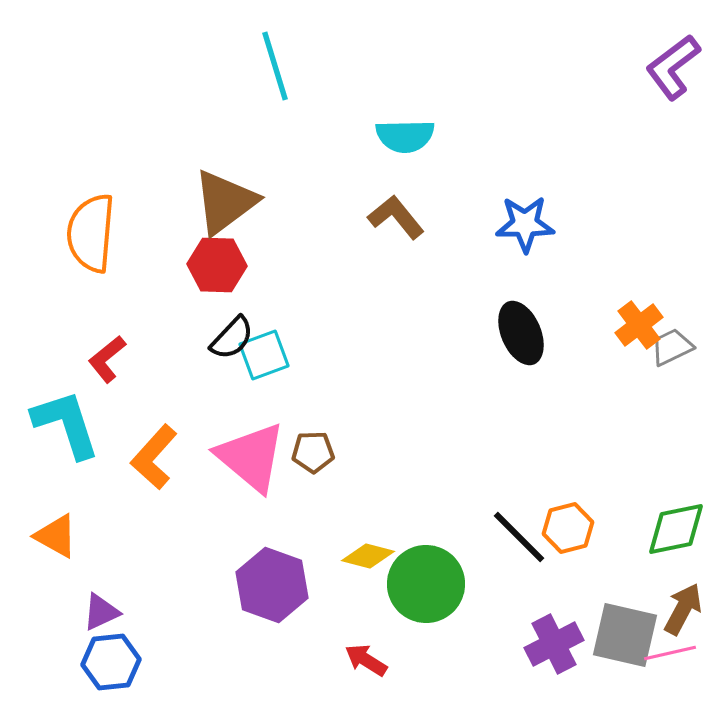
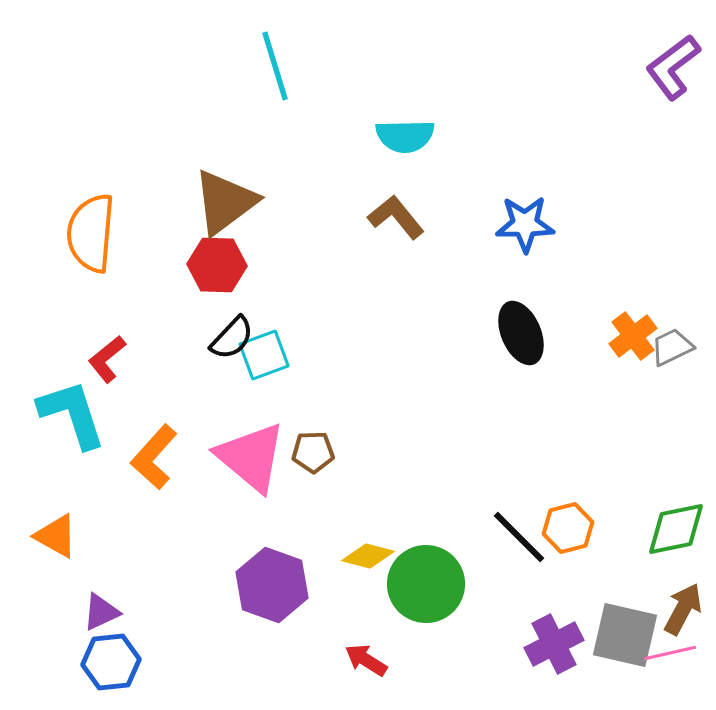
orange cross: moved 6 px left, 11 px down
cyan L-shape: moved 6 px right, 10 px up
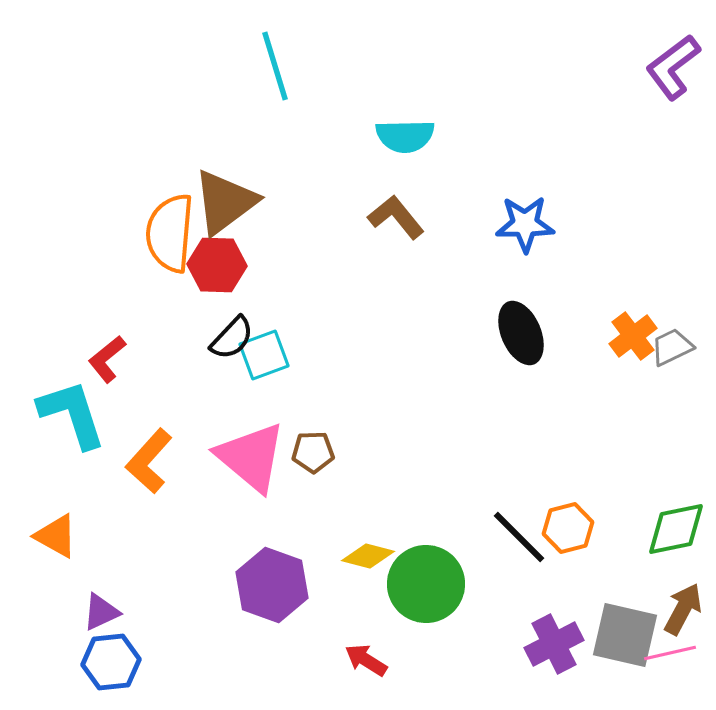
orange semicircle: moved 79 px right
orange L-shape: moved 5 px left, 4 px down
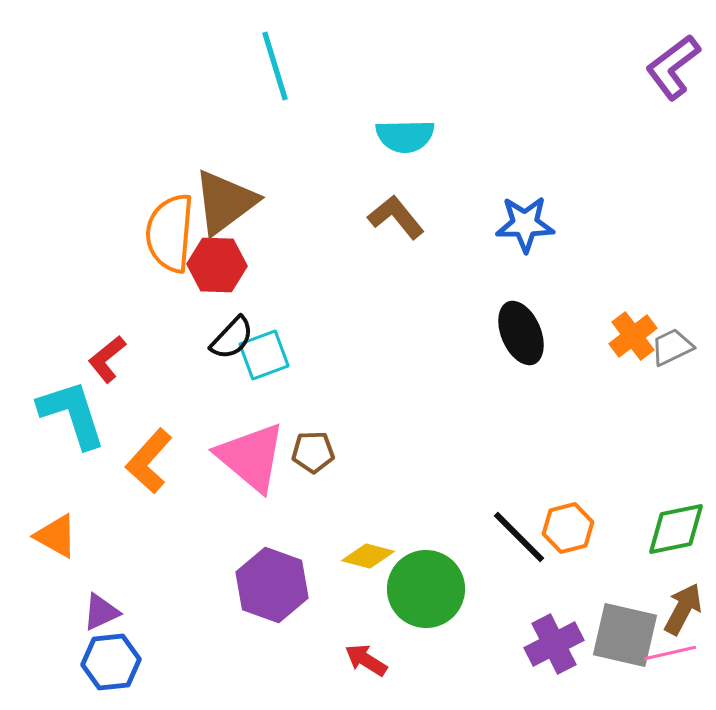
green circle: moved 5 px down
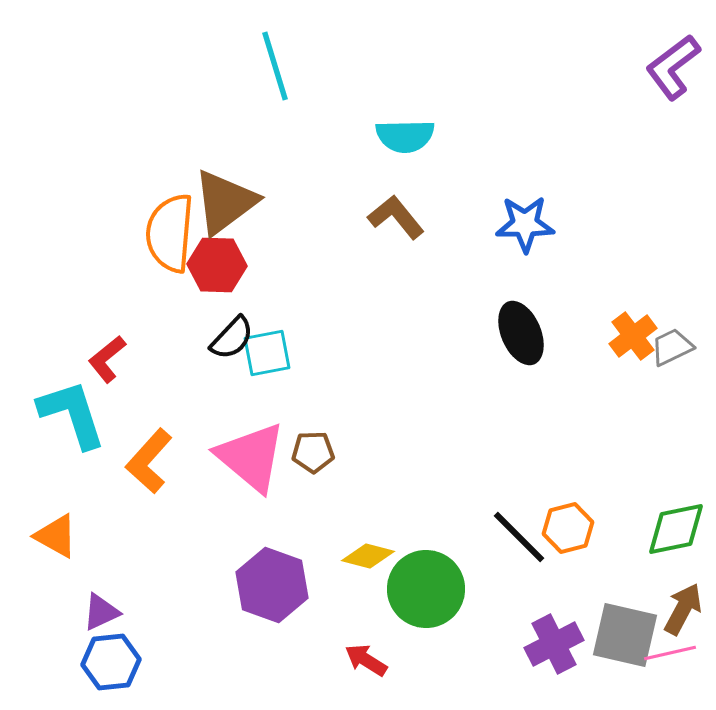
cyan square: moved 3 px right, 2 px up; rotated 9 degrees clockwise
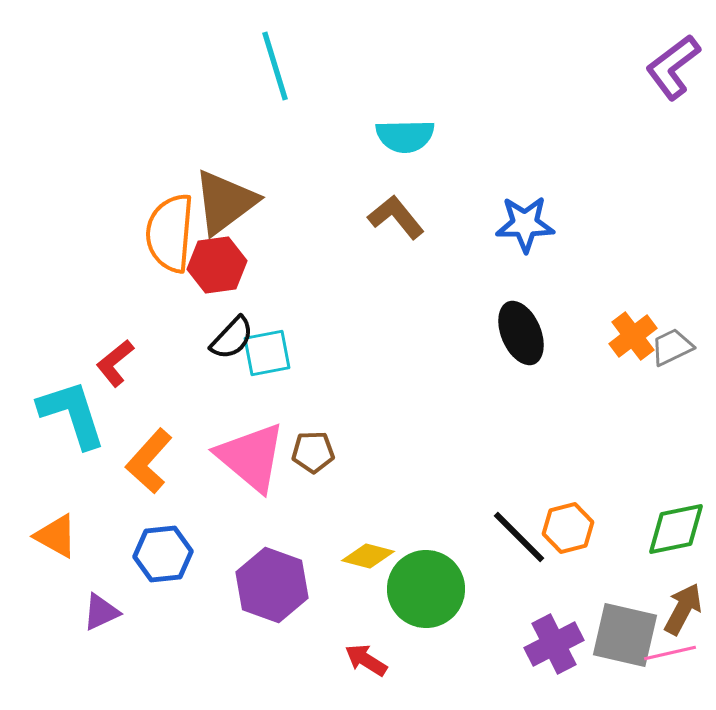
red hexagon: rotated 10 degrees counterclockwise
red L-shape: moved 8 px right, 4 px down
blue hexagon: moved 52 px right, 108 px up
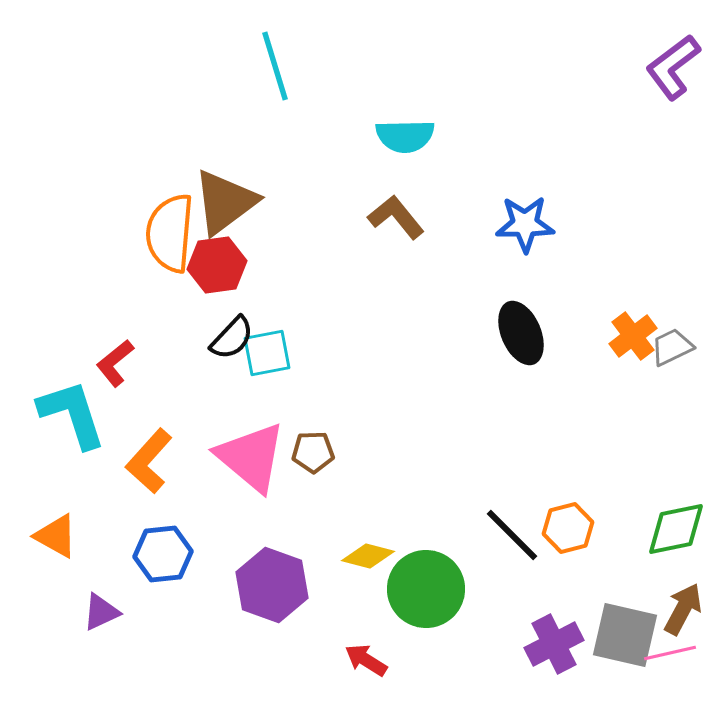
black line: moved 7 px left, 2 px up
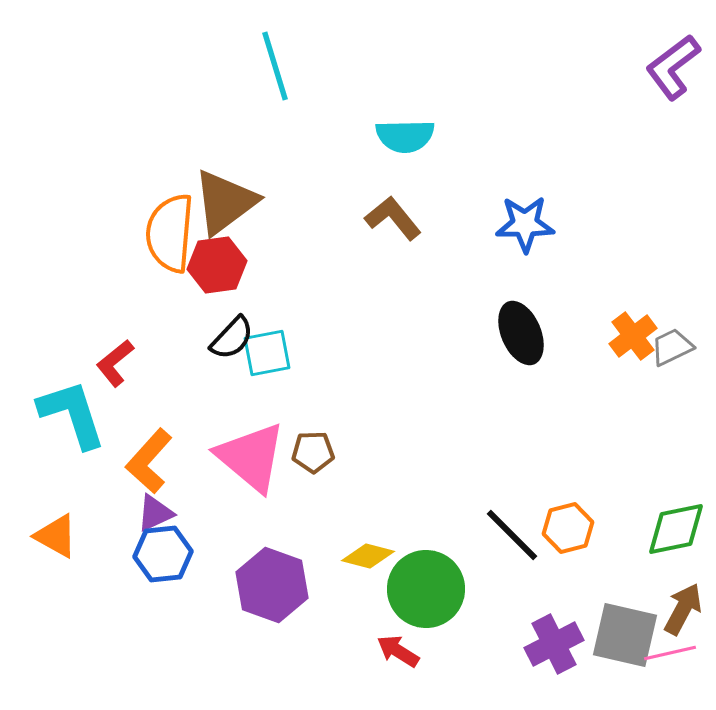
brown L-shape: moved 3 px left, 1 px down
purple triangle: moved 54 px right, 99 px up
red arrow: moved 32 px right, 9 px up
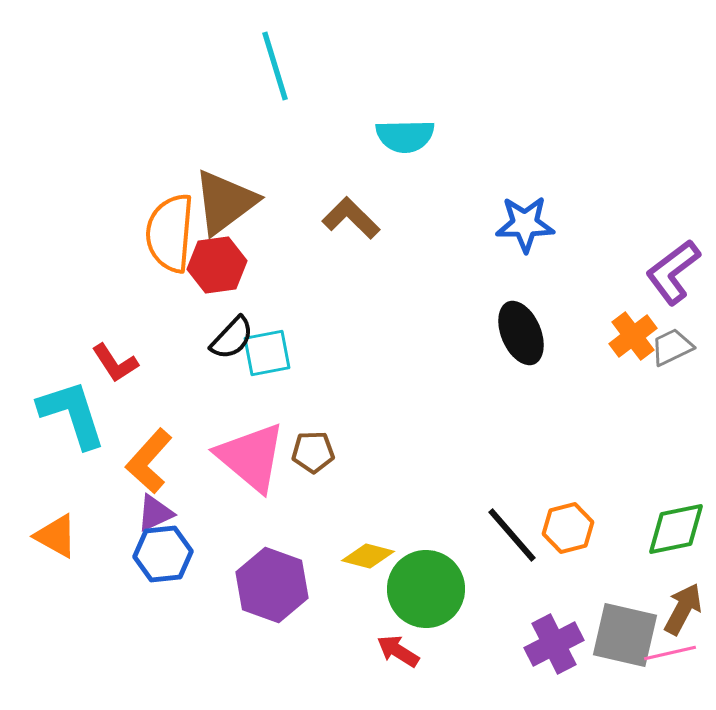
purple L-shape: moved 205 px down
brown L-shape: moved 42 px left; rotated 6 degrees counterclockwise
red L-shape: rotated 84 degrees counterclockwise
black line: rotated 4 degrees clockwise
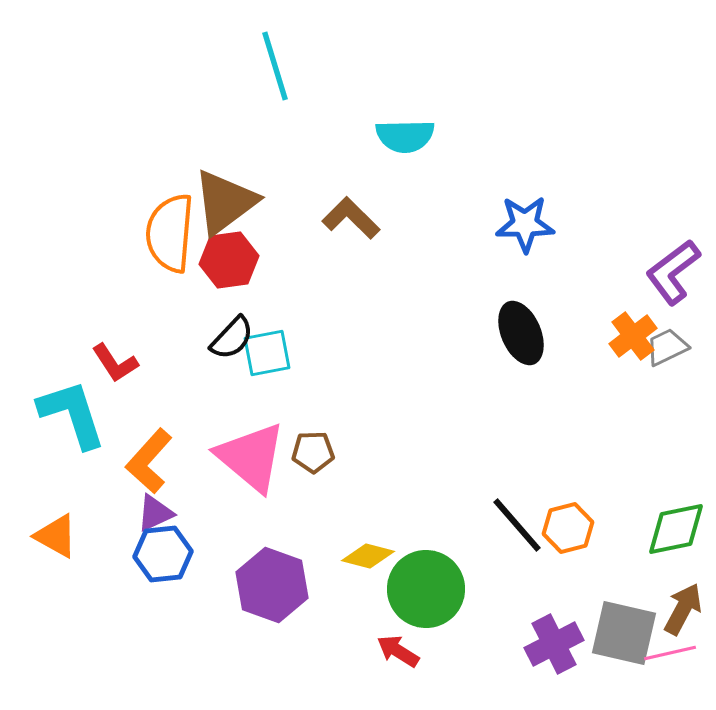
red hexagon: moved 12 px right, 5 px up
gray trapezoid: moved 5 px left
black line: moved 5 px right, 10 px up
gray square: moved 1 px left, 2 px up
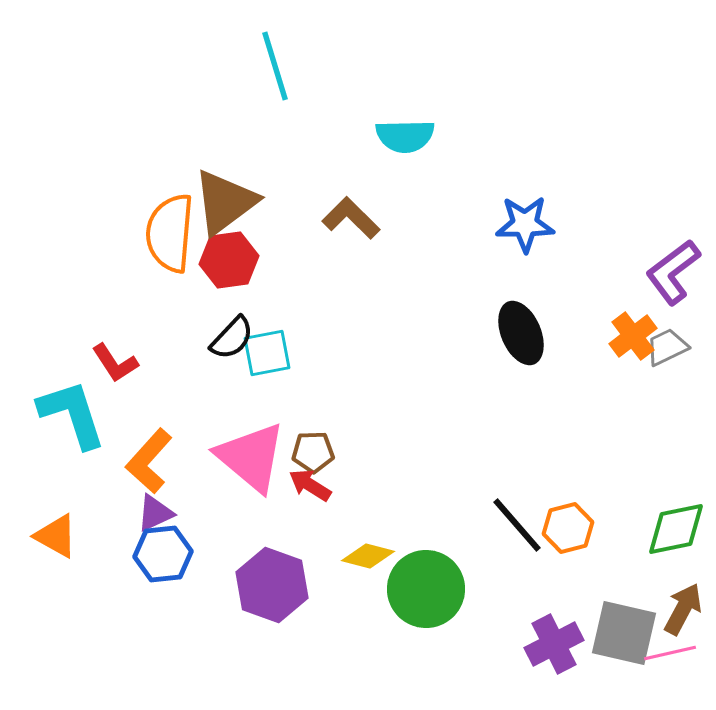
red arrow: moved 88 px left, 166 px up
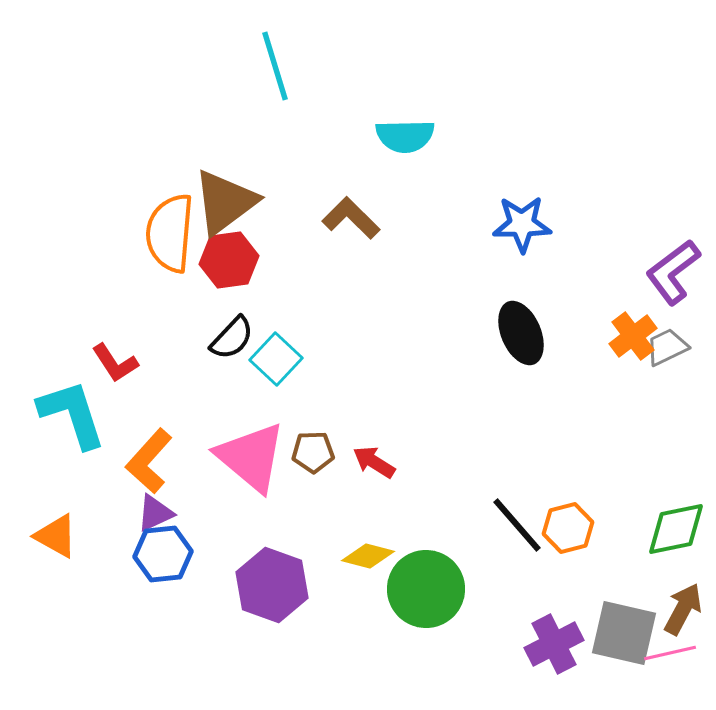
blue star: moved 3 px left
cyan square: moved 9 px right, 6 px down; rotated 36 degrees counterclockwise
red arrow: moved 64 px right, 23 px up
